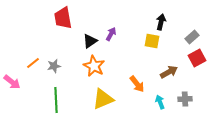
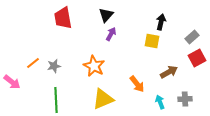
black triangle: moved 16 px right, 26 px up; rotated 14 degrees counterclockwise
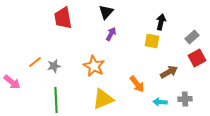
black triangle: moved 3 px up
orange line: moved 2 px right, 1 px up
cyan arrow: rotated 64 degrees counterclockwise
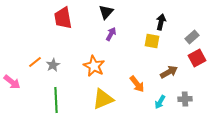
gray star: moved 1 px left, 1 px up; rotated 16 degrees counterclockwise
cyan arrow: rotated 64 degrees counterclockwise
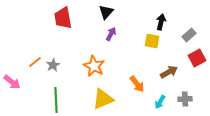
gray rectangle: moved 3 px left, 2 px up
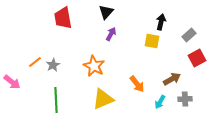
brown arrow: moved 3 px right, 7 px down
